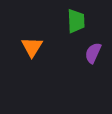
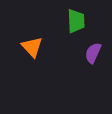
orange triangle: rotated 15 degrees counterclockwise
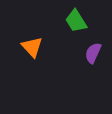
green trapezoid: rotated 150 degrees clockwise
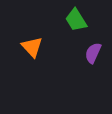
green trapezoid: moved 1 px up
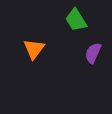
orange triangle: moved 2 px right, 2 px down; rotated 20 degrees clockwise
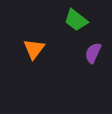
green trapezoid: rotated 20 degrees counterclockwise
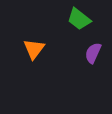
green trapezoid: moved 3 px right, 1 px up
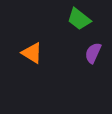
orange triangle: moved 2 px left, 4 px down; rotated 35 degrees counterclockwise
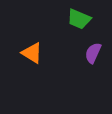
green trapezoid: rotated 15 degrees counterclockwise
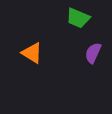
green trapezoid: moved 1 px left, 1 px up
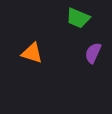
orange triangle: rotated 15 degrees counterclockwise
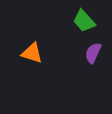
green trapezoid: moved 6 px right, 3 px down; rotated 25 degrees clockwise
